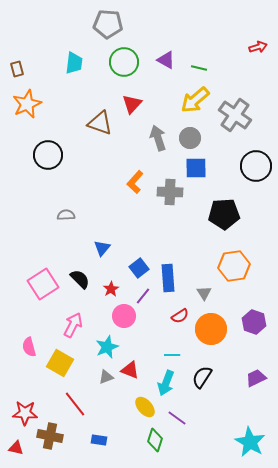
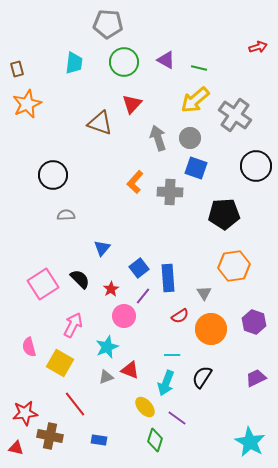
black circle at (48, 155): moved 5 px right, 20 px down
blue square at (196, 168): rotated 20 degrees clockwise
red star at (25, 413): rotated 10 degrees counterclockwise
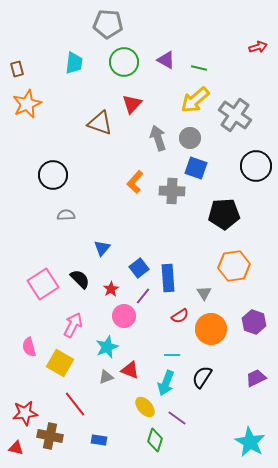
gray cross at (170, 192): moved 2 px right, 1 px up
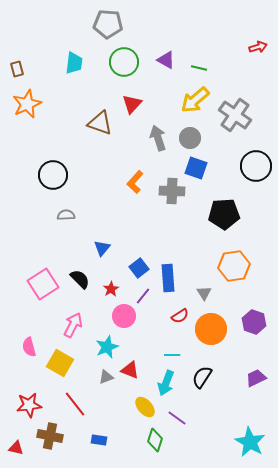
red star at (25, 413): moved 4 px right, 8 px up
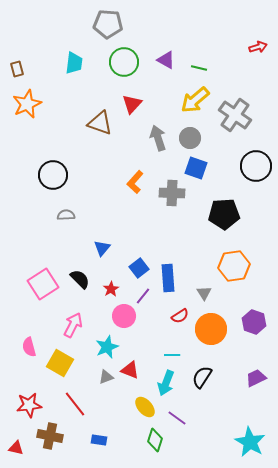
gray cross at (172, 191): moved 2 px down
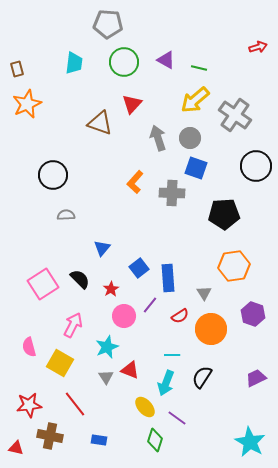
purple line at (143, 296): moved 7 px right, 9 px down
purple hexagon at (254, 322): moved 1 px left, 8 px up
gray triangle at (106, 377): rotated 42 degrees counterclockwise
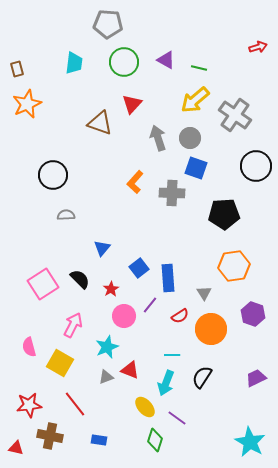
gray triangle at (106, 377): rotated 42 degrees clockwise
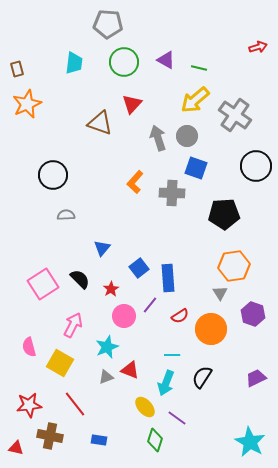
gray circle at (190, 138): moved 3 px left, 2 px up
gray triangle at (204, 293): moved 16 px right
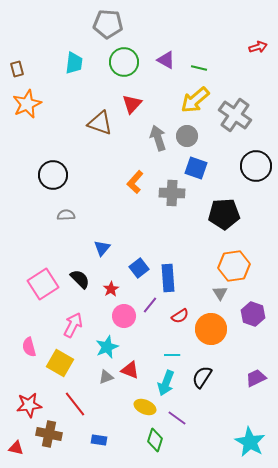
yellow ellipse at (145, 407): rotated 25 degrees counterclockwise
brown cross at (50, 436): moved 1 px left, 2 px up
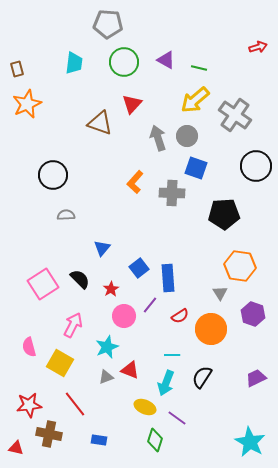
orange hexagon at (234, 266): moved 6 px right; rotated 16 degrees clockwise
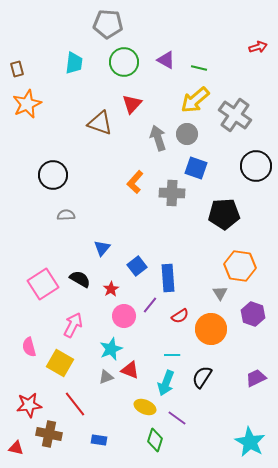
gray circle at (187, 136): moved 2 px up
blue square at (139, 268): moved 2 px left, 2 px up
black semicircle at (80, 279): rotated 15 degrees counterclockwise
cyan star at (107, 347): moved 4 px right, 2 px down
